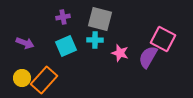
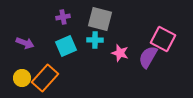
orange rectangle: moved 1 px right, 2 px up
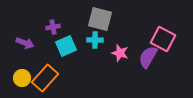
purple cross: moved 10 px left, 10 px down
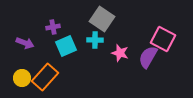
gray square: moved 2 px right; rotated 20 degrees clockwise
orange rectangle: moved 1 px up
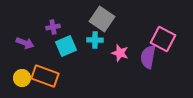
purple semicircle: rotated 20 degrees counterclockwise
orange rectangle: moved 1 px up; rotated 68 degrees clockwise
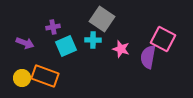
cyan cross: moved 2 px left
pink star: moved 1 px right, 4 px up
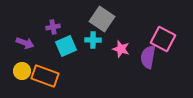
yellow circle: moved 7 px up
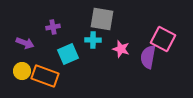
gray square: rotated 25 degrees counterclockwise
cyan square: moved 2 px right, 8 px down
